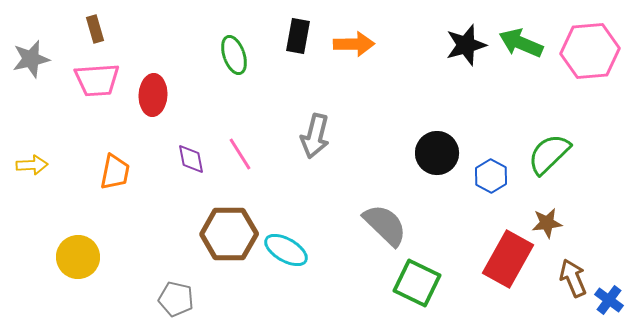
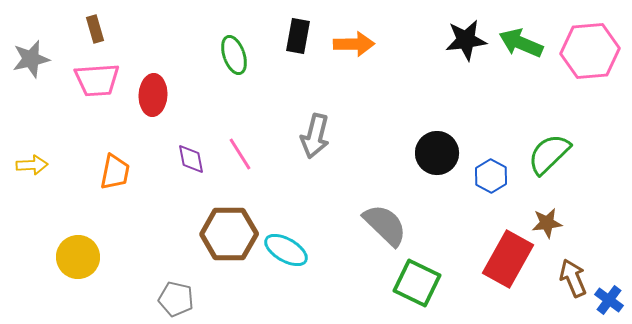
black star: moved 5 px up; rotated 9 degrees clockwise
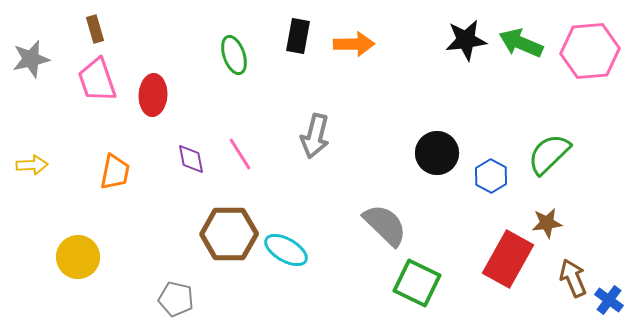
pink trapezoid: rotated 75 degrees clockwise
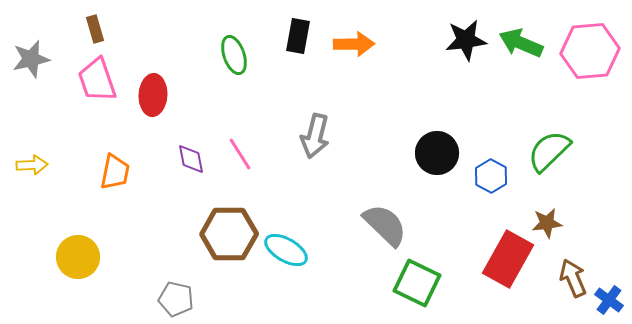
green semicircle: moved 3 px up
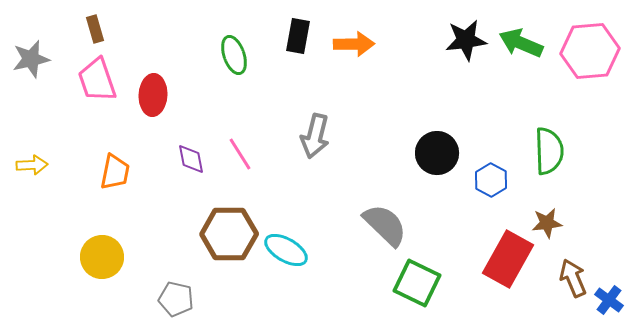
green semicircle: rotated 132 degrees clockwise
blue hexagon: moved 4 px down
yellow circle: moved 24 px right
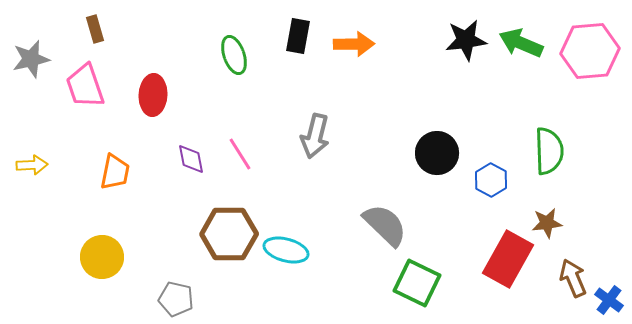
pink trapezoid: moved 12 px left, 6 px down
cyan ellipse: rotated 15 degrees counterclockwise
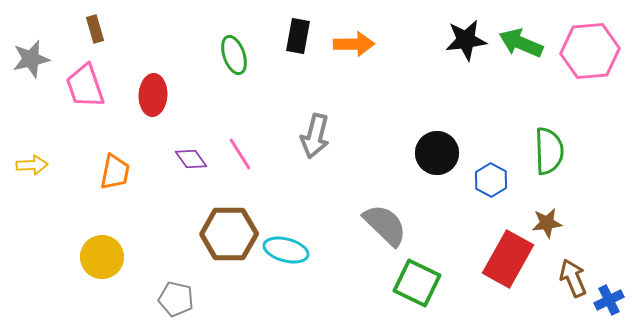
purple diamond: rotated 24 degrees counterclockwise
blue cross: rotated 28 degrees clockwise
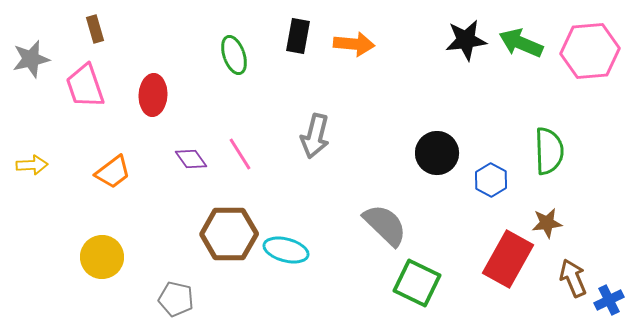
orange arrow: rotated 6 degrees clockwise
orange trapezoid: moved 2 px left; rotated 42 degrees clockwise
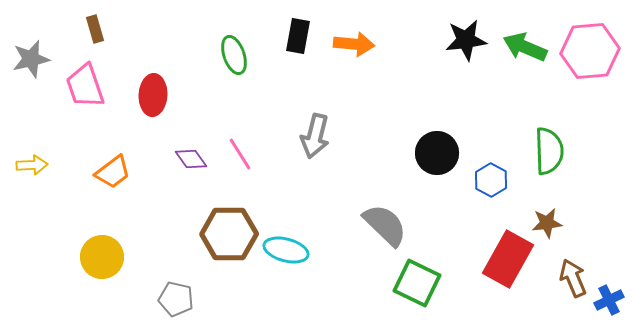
green arrow: moved 4 px right, 4 px down
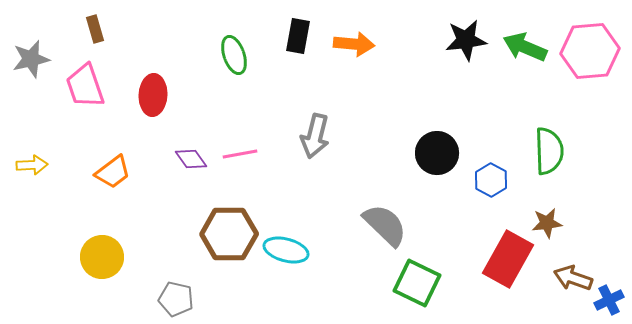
pink line: rotated 68 degrees counterclockwise
brown arrow: rotated 48 degrees counterclockwise
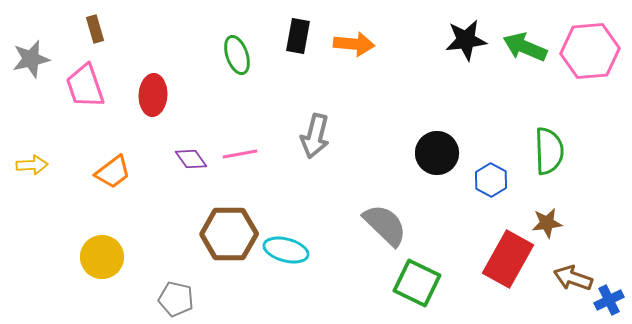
green ellipse: moved 3 px right
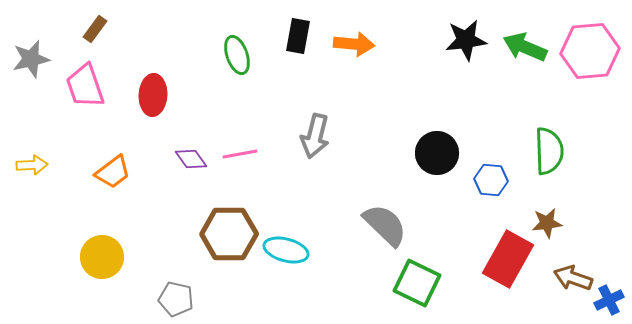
brown rectangle: rotated 52 degrees clockwise
blue hexagon: rotated 24 degrees counterclockwise
